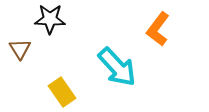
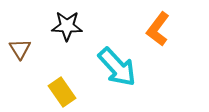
black star: moved 17 px right, 7 px down
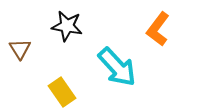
black star: rotated 8 degrees clockwise
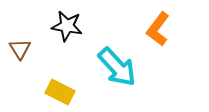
yellow rectangle: moved 2 px left; rotated 28 degrees counterclockwise
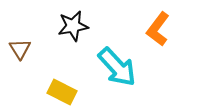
black star: moved 6 px right; rotated 20 degrees counterclockwise
yellow rectangle: moved 2 px right
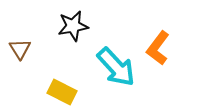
orange L-shape: moved 19 px down
cyan arrow: moved 1 px left
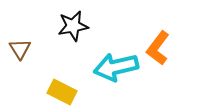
cyan arrow: rotated 120 degrees clockwise
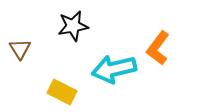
cyan arrow: moved 2 px left, 2 px down
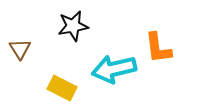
orange L-shape: rotated 44 degrees counterclockwise
yellow rectangle: moved 4 px up
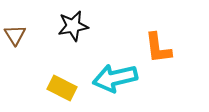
brown triangle: moved 5 px left, 14 px up
cyan arrow: moved 1 px right, 9 px down
